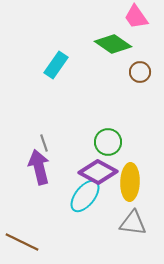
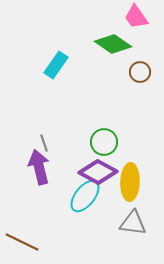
green circle: moved 4 px left
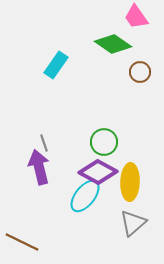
gray triangle: rotated 48 degrees counterclockwise
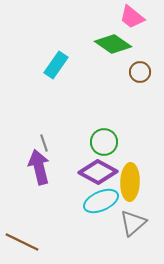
pink trapezoid: moved 4 px left; rotated 16 degrees counterclockwise
cyan ellipse: moved 16 px right, 5 px down; rotated 28 degrees clockwise
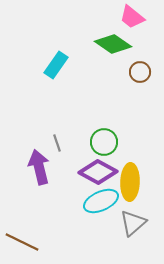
gray line: moved 13 px right
